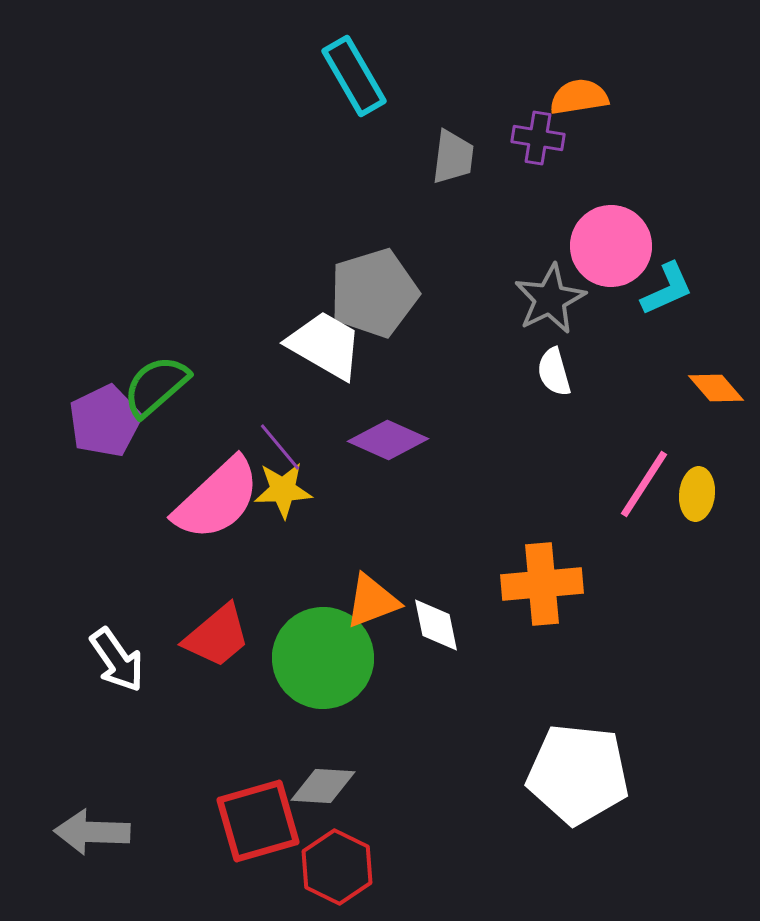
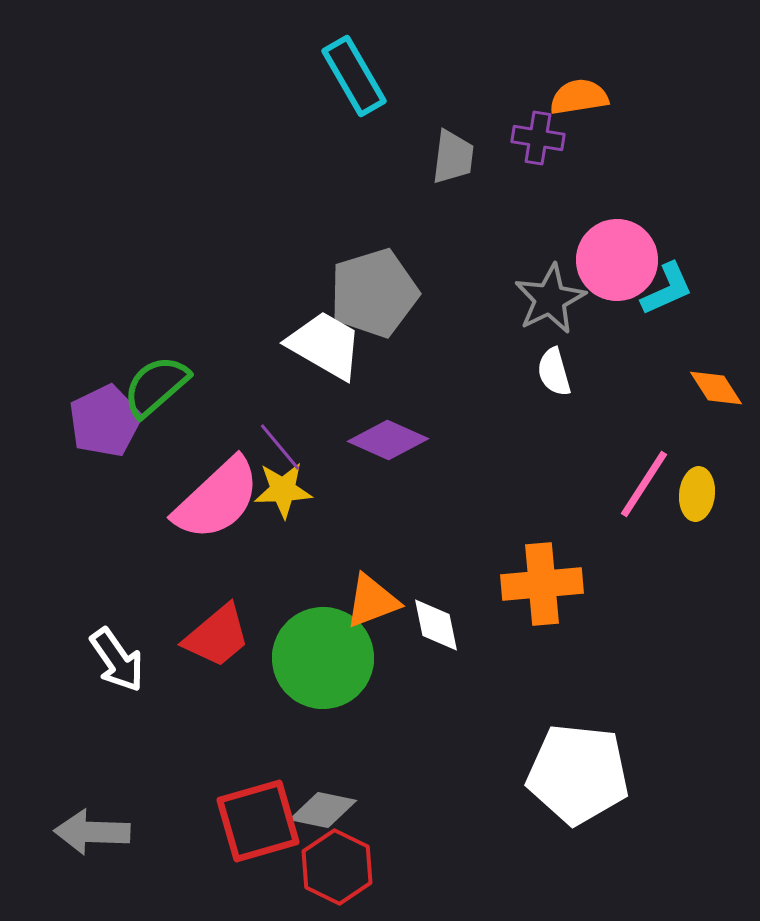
pink circle: moved 6 px right, 14 px down
orange diamond: rotated 8 degrees clockwise
gray diamond: moved 24 px down; rotated 8 degrees clockwise
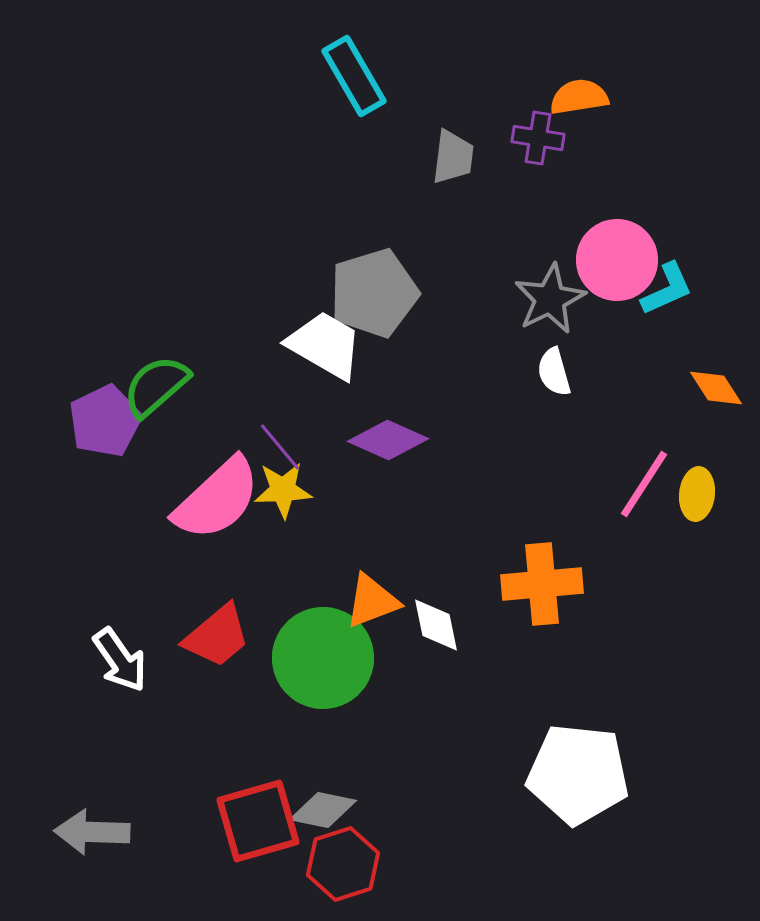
white arrow: moved 3 px right
red hexagon: moved 6 px right, 3 px up; rotated 16 degrees clockwise
